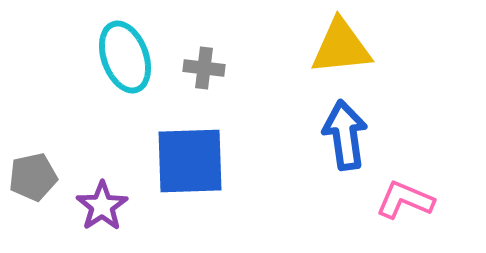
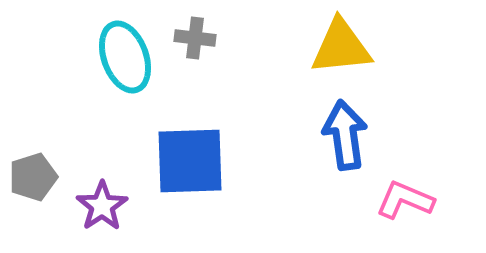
gray cross: moved 9 px left, 30 px up
gray pentagon: rotated 6 degrees counterclockwise
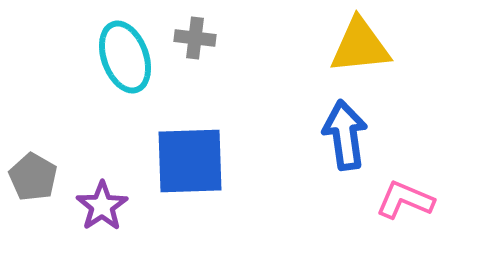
yellow triangle: moved 19 px right, 1 px up
gray pentagon: rotated 24 degrees counterclockwise
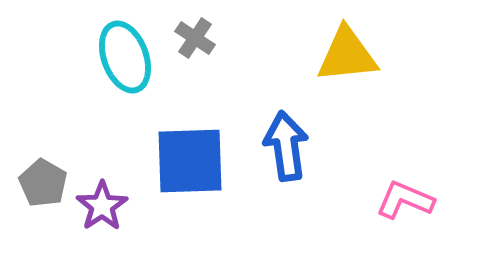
gray cross: rotated 27 degrees clockwise
yellow triangle: moved 13 px left, 9 px down
blue arrow: moved 59 px left, 11 px down
gray pentagon: moved 10 px right, 6 px down
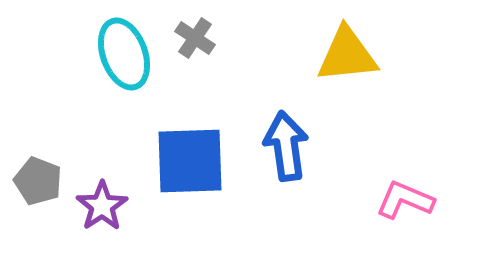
cyan ellipse: moved 1 px left, 3 px up
gray pentagon: moved 5 px left, 2 px up; rotated 9 degrees counterclockwise
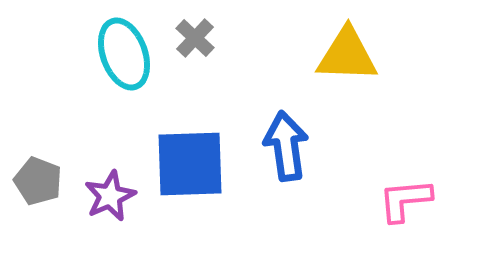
gray cross: rotated 9 degrees clockwise
yellow triangle: rotated 8 degrees clockwise
blue square: moved 3 px down
pink L-shape: rotated 28 degrees counterclockwise
purple star: moved 8 px right, 10 px up; rotated 9 degrees clockwise
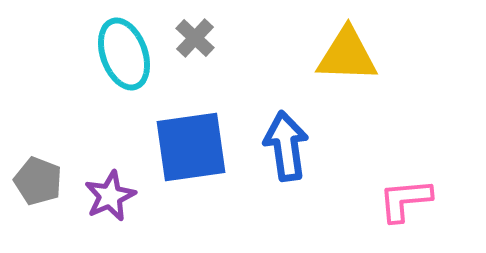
blue square: moved 1 px right, 17 px up; rotated 6 degrees counterclockwise
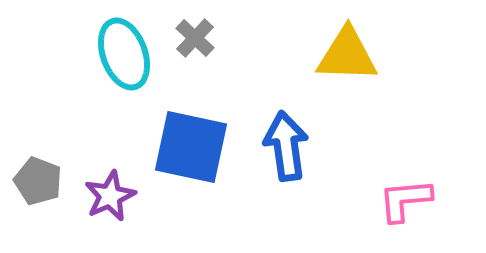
blue square: rotated 20 degrees clockwise
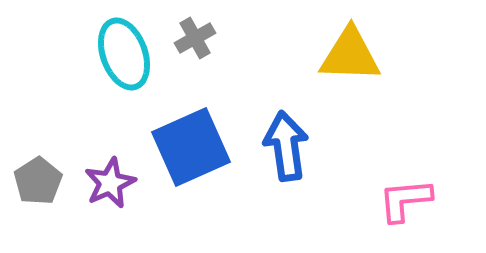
gray cross: rotated 18 degrees clockwise
yellow triangle: moved 3 px right
blue square: rotated 36 degrees counterclockwise
gray pentagon: rotated 18 degrees clockwise
purple star: moved 13 px up
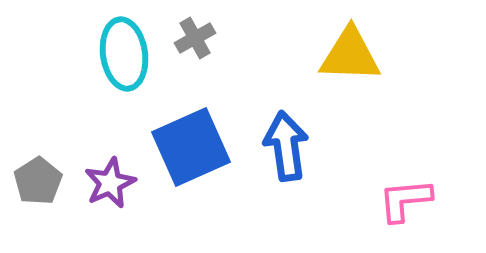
cyan ellipse: rotated 12 degrees clockwise
